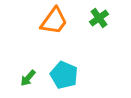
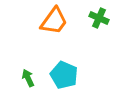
green cross: rotated 30 degrees counterclockwise
green arrow: rotated 114 degrees clockwise
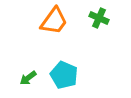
green arrow: rotated 102 degrees counterclockwise
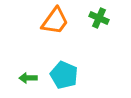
orange trapezoid: moved 1 px right
green arrow: rotated 36 degrees clockwise
